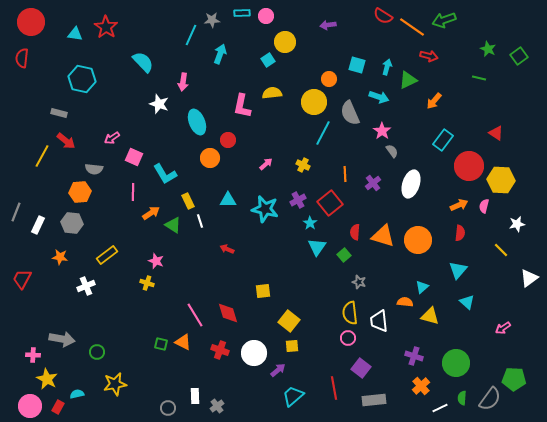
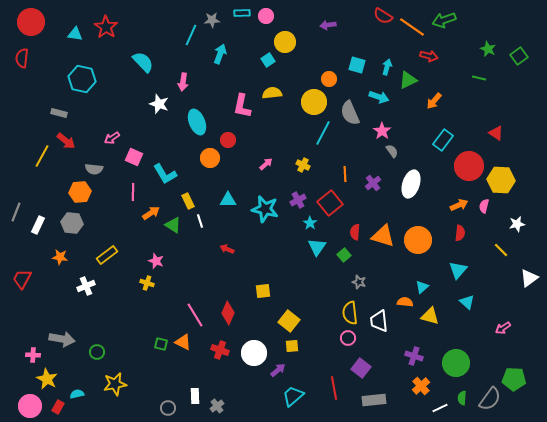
red diamond at (228, 313): rotated 40 degrees clockwise
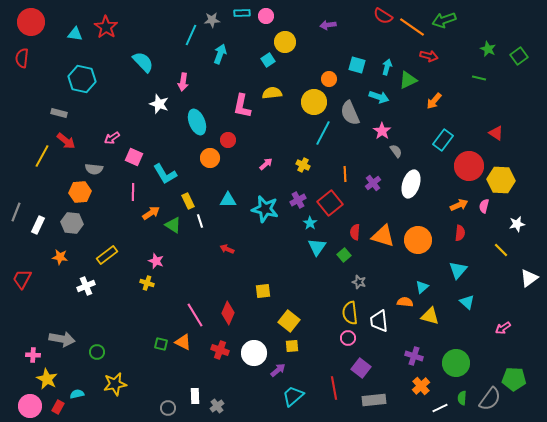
gray semicircle at (392, 151): moved 4 px right
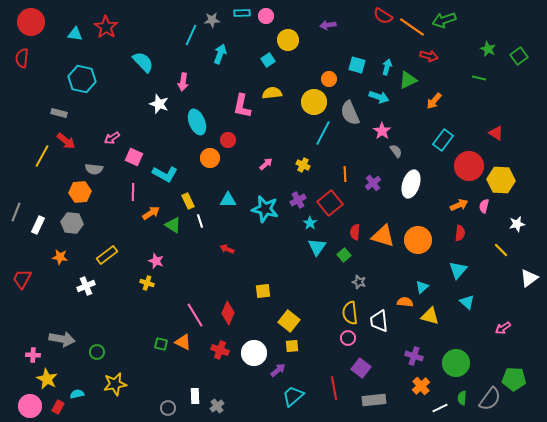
yellow circle at (285, 42): moved 3 px right, 2 px up
cyan L-shape at (165, 174): rotated 30 degrees counterclockwise
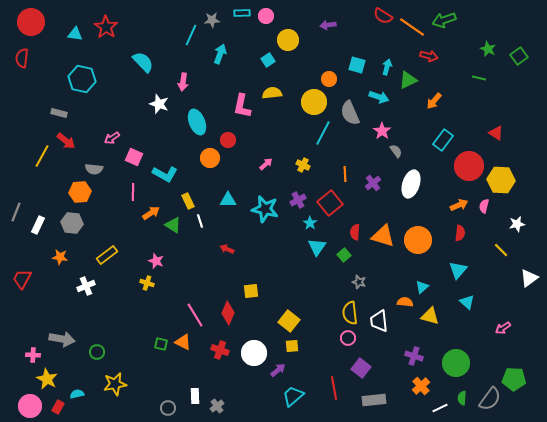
yellow square at (263, 291): moved 12 px left
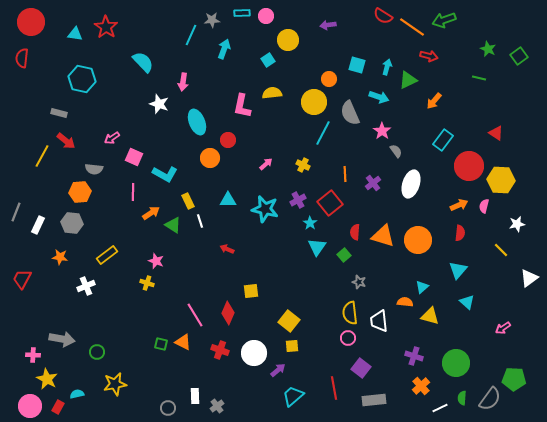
cyan arrow at (220, 54): moved 4 px right, 5 px up
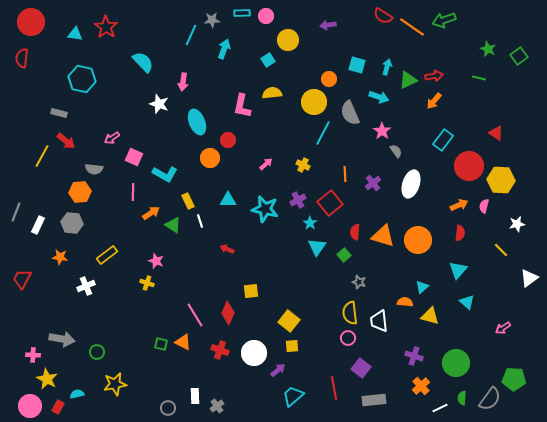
red arrow at (429, 56): moved 5 px right, 20 px down; rotated 24 degrees counterclockwise
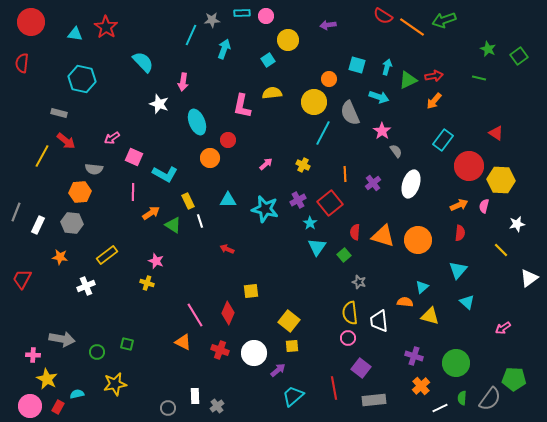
red semicircle at (22, 58): moved 5 px down
green square at (161, 344): moved 34 px left
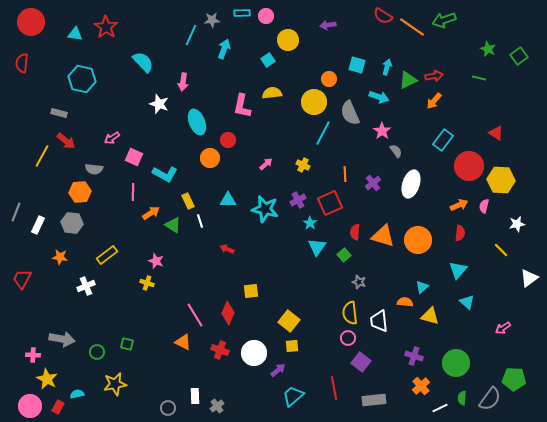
red square at (330, 203): rotated 15 degrees clockwise
purple square at (361, 368): moved 6 px up
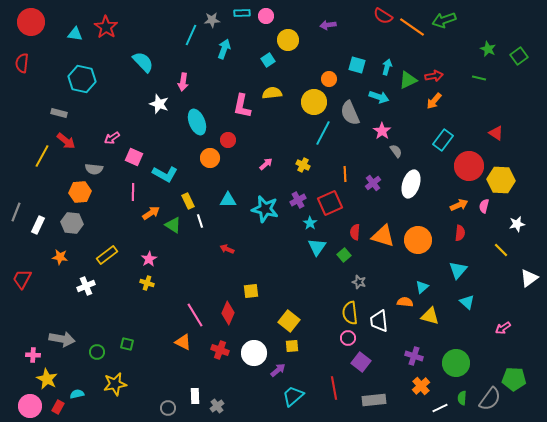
pink star at (156, 261): moved 7 px left, 2 px up; rotated 21 degrees clockwise
